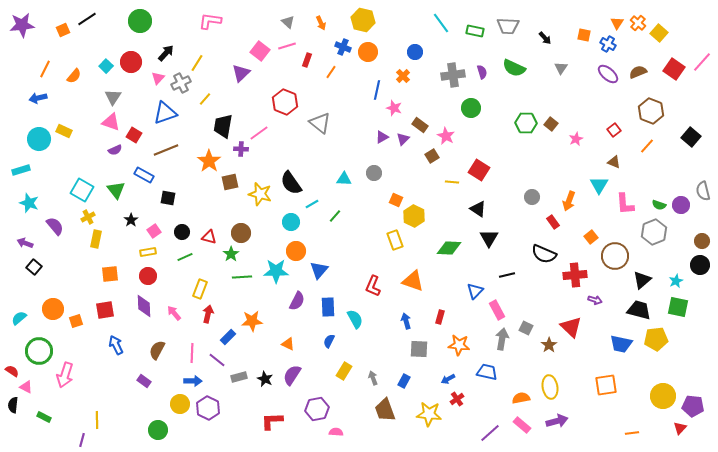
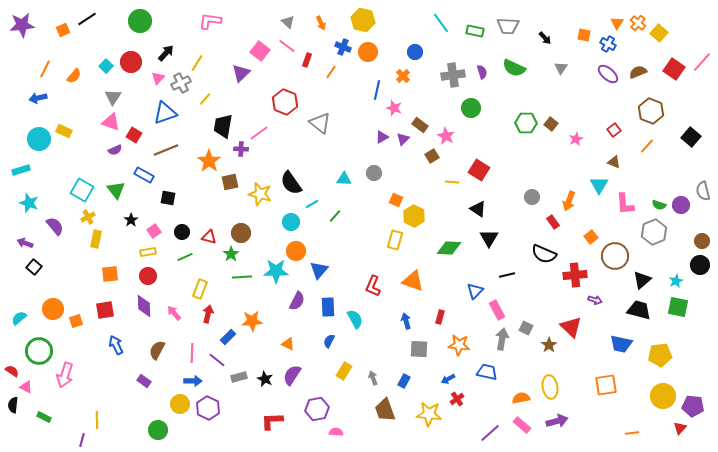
pink line at (287, 46): rotated 54 degrees clockwise
yellow rectangle at (395, 240): rotated 36 degrees clockwise
yellow pentagon at (656, 339): moved 4 px right, 16 px down
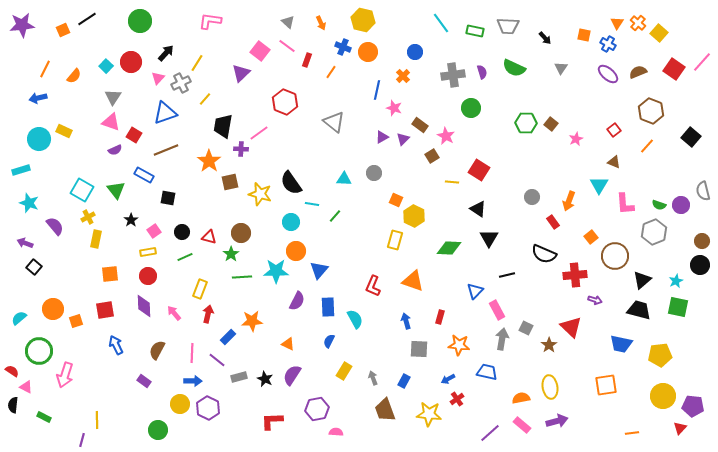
gray triangle at (320, 123): moved 14 px right, 1 px up
cyan line at (312, 204): rotated 40 degrees clockwise
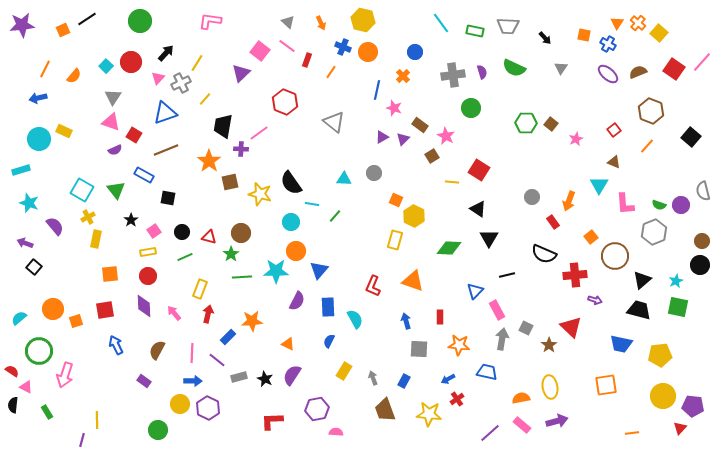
red rectangle at (440, 317): rotated 16 degrees counterclockwise
green rectangle at (44, 417): moved 3 px right, 5 px up; rotated 32 degrees clockwise
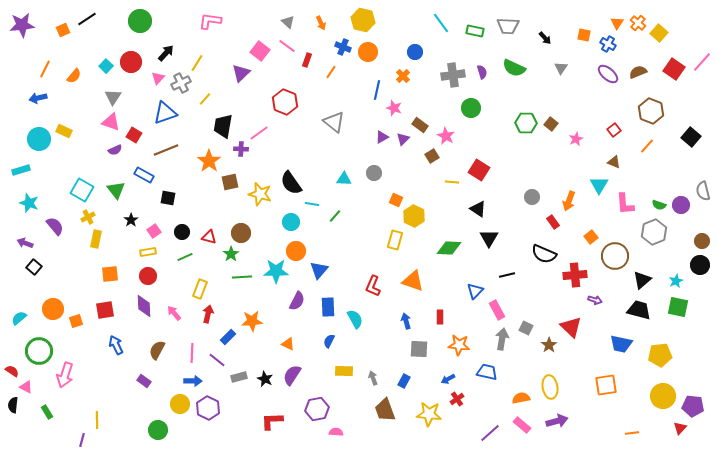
yellow rectangle at (344, 371): rotated 60 degrees clockwise
